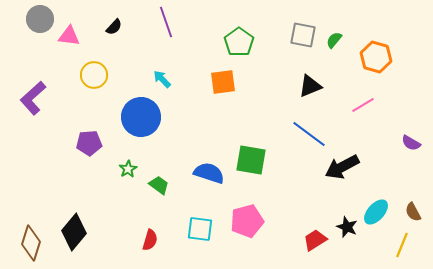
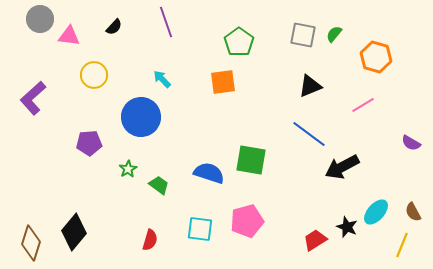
green semicircle: moved 6 px up
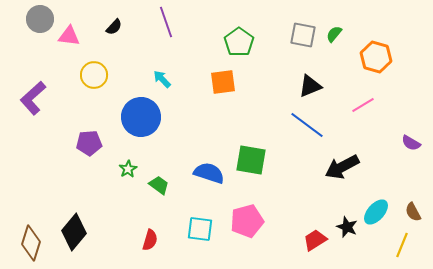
blue line: moved 2 px left, 9 px up
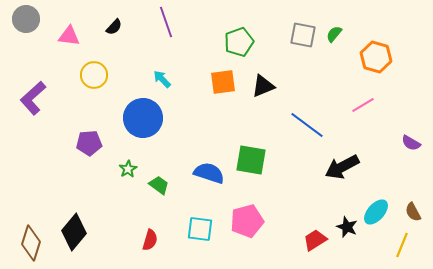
gray circle: moved 14 px left
green pentagon: rotated 16 degrees clockwise
black triangle: moved 47 px left
blue circle: moved 2 px right, 1 px down
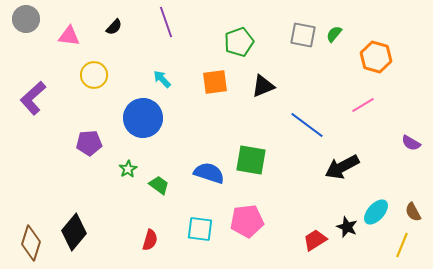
orange square: moved 8 px left
pink pentagon: rotated 8 degrees clockwise
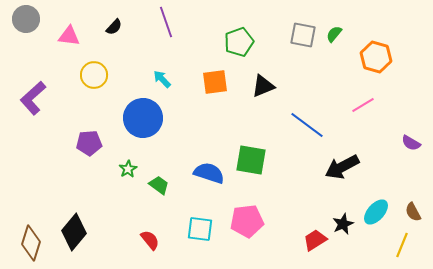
black star: moved 4 px left, 3 px up; rotated 25 degrees clockwise
red semicircle: rotated 55 degrees counterclockwise
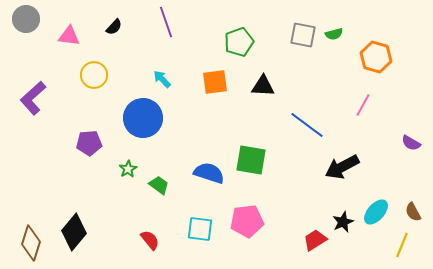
green semicircle: rotated 144 degrees counterclockwise
black triangle: rotated 25 degrees clockwise
pink line: rotated 30 degrees counterclockwise
black star: moved 2 px up
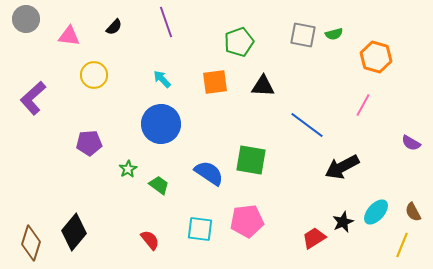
blue circle: moved 18 px right, 6 px down
blue semicircle: rotated 16 degrees clockwise
red trapezoid: moved 1 px left, 2 px up
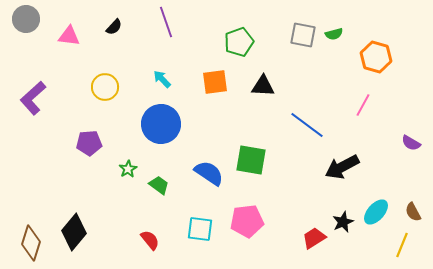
yellow circle: moved 11 px right, 12 px down
